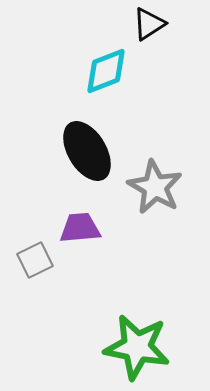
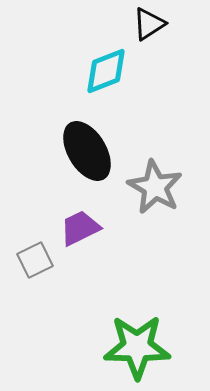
purple trapezoid: rotated 21 degrees counterclockwise
green star: rotated 10 degrees counterclockwise
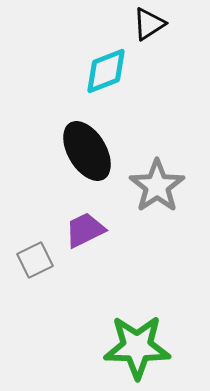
gray star: moved 2 px right, 1 px up; rotated 8 degrees clockwise
purple trapezoid: moved 5 px right, 2 px down
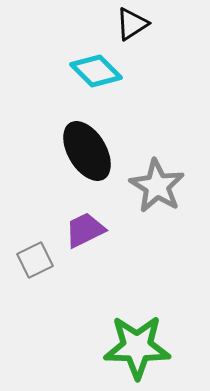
black triangle: moved 17 px left
cyan diamond: moved 10 px left; rotated 66 degrees clockwise
gray star: rotated 6 degrees counterclockwise
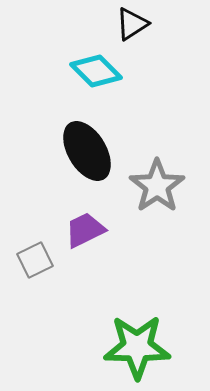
gray star: rotated 6 degrees clockwise
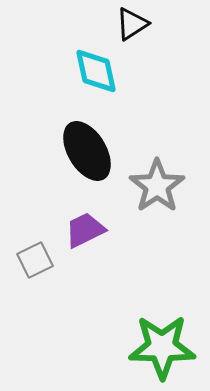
cyan diamond: rotated 33 degrees clockwise
green star: moved 25 px right
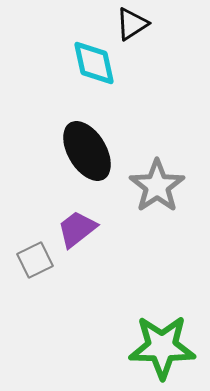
cyan diamond: moved 2 px left, 8 px up
purple trapezoid: moved 8 px left, 1 px up; rotated 12 degrees counterclockwise
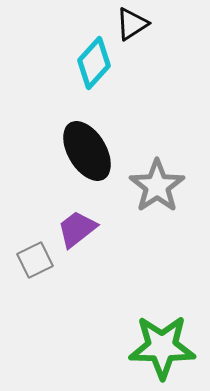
cyan diamond: rotated 54 degrees clockwise
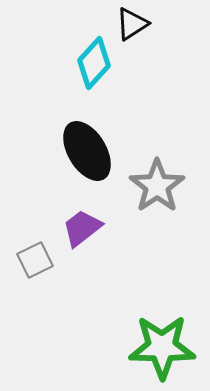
purple trapezoid: moved 5 px right, 1 px up
